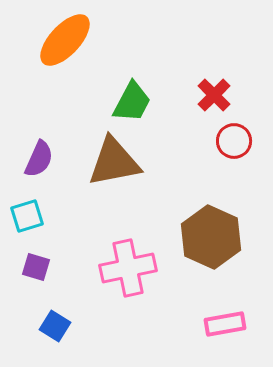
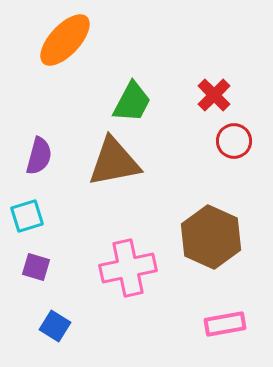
purple semicircle: moved 3 px up; rotated 9 degrees counterclockwise
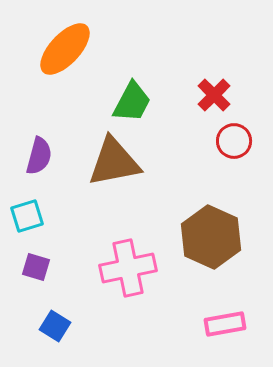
orange ellipse: moved 9 px down
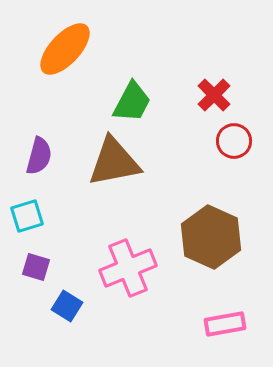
pink cross: rotated 10 degrees counterclockwise
blue square: moved 12 px right, 20 px up
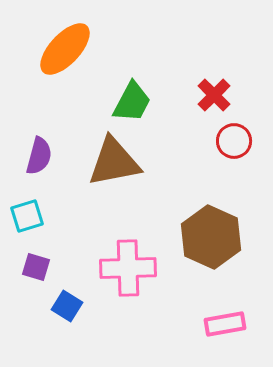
pink cross: rotated 20 degrees clockwise
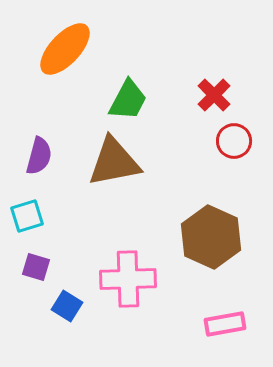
green trapezoid: moved 4 px left, 2 px up
pink cross: moved 11 px down
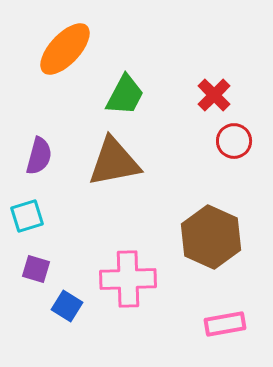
green trapezoid: moved 3 px left, 5 px up
purple square: moved 2 px down
